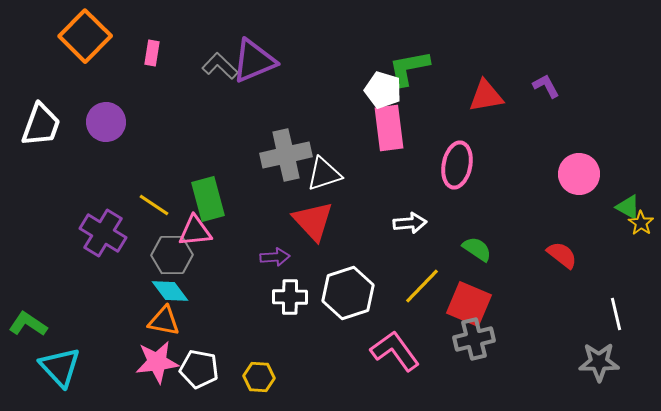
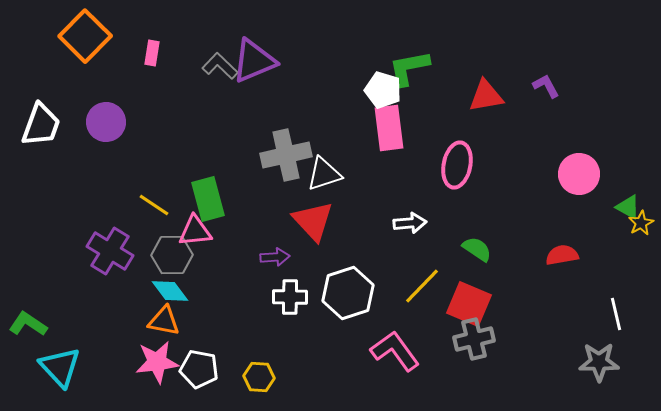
yellow star at (641, 223): rotated 10 degrees clockwise
purple cross at (103, 233): moved 7 px right, 18 px down
red semicircle at (562, 255): rotated 48 degrees counterclockwise
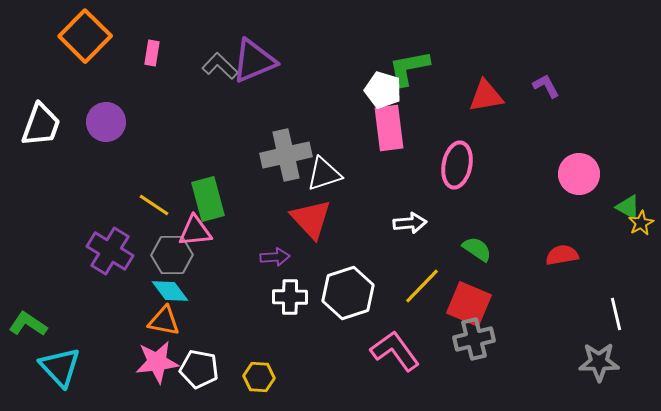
red triangle at (313, 221): moved 2 px left, 2 px up
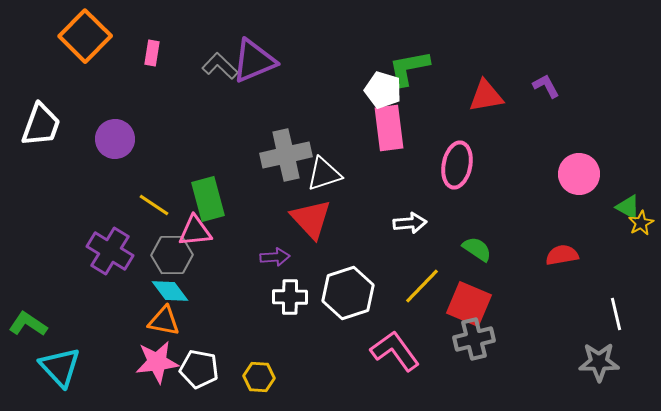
purple circle at (106, 122): moved 9 px right, 17 px down
